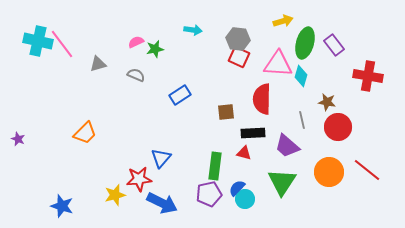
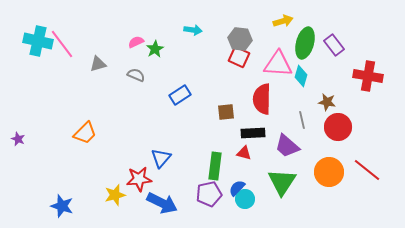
gray hexagon: moved 2 px right
green star: rotated 18 degrees counterclockwise
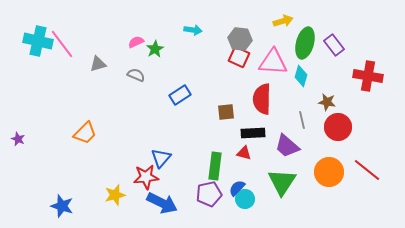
pink triangle: moved 5 px left, 2 px up
red star: moved 7 px right, 2 px up
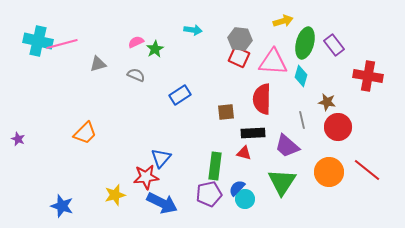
pink line: rotated 68 degrees counterclockwise
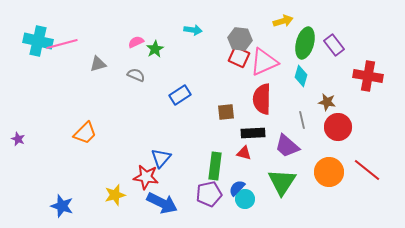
pink triangle: moved 9 px left; rotated 28 degrees counterclockwise
red star: rotated 15 degrees clockwise
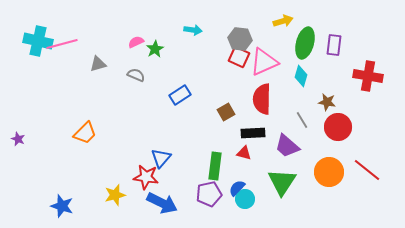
purple rectangle: rotated 45 degrees clockwise
brown square: rotated 24 degrees counterclockwise
gray line: rotated 18 degrees counterclockwise
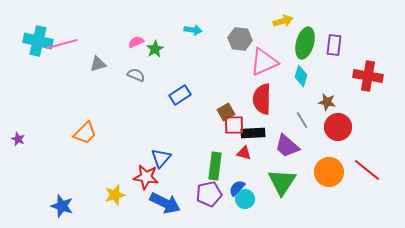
red square: moved 5 px left, 68 px down; rotated 25 degrees counterclockwise
blue arrow: moved 3 px right
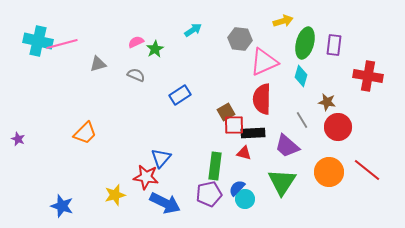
cyan arrow: rotated 42 degrees counterclockwise
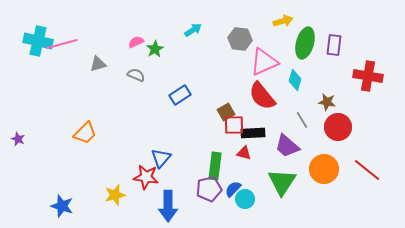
cyan diamond: moved 6 px left, 4 px down
red semicircle: moved 3 px up; rotated 40 degrees counterclockwise
orange circle: moved 5 px left, 3 px up
blue semicircle: moved 4 px left, 1 px down
purple pentagon: moved 5 px up
blue arrow: moved 3 px right, 3 px down; rotated 64 degrees clockwise
